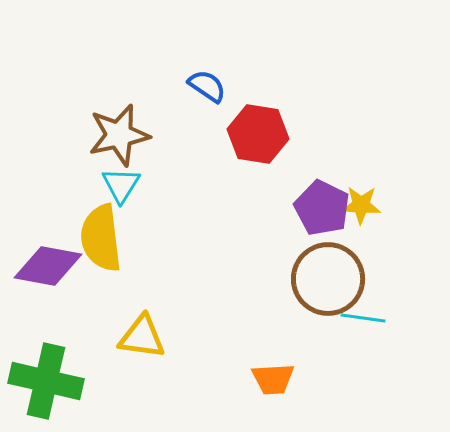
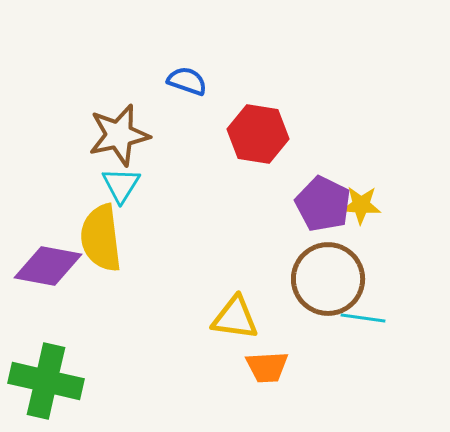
blue semicircle: moved 20 px left, 5 px up; rotated 15 degrees counterclockwise
purple pentagon: moved 1 px right, 4 px up
yellow triangle: moved 93 px right, 19 px up
orange trapezoid: moved 6 px left, 12 px up
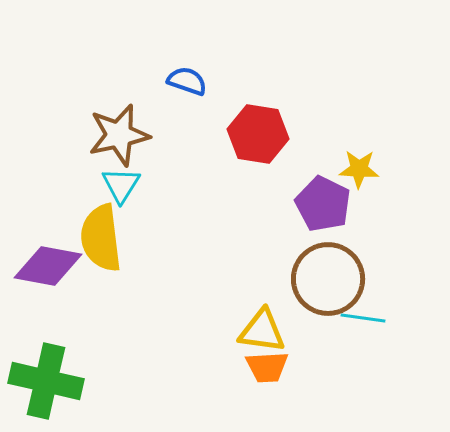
yellow star: moved 2 px left, 36 px up
yellow triangle: moved 27 px right, 13 px down
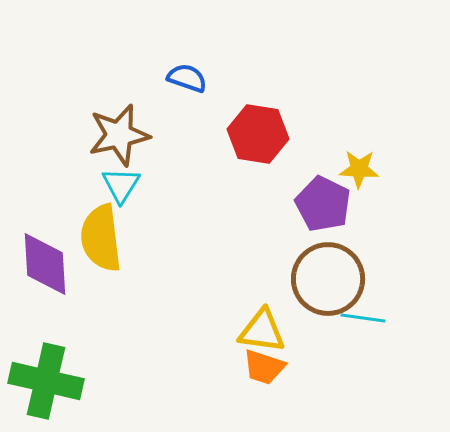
blue semicircle: moved 3 px up
purple diamond: moved 3 px left, 2 px up; rotated 76 degrees clockwise
orange trapezoid: moved 3 px left; rotated 21 degrees clockwise
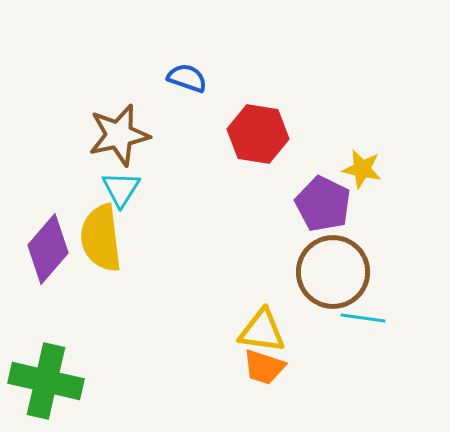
yellow star: moved 3 px right; rotated 9 degrees clockwise
cyan triangle: moved 4 px down
purple diamond: moved 3 px right, 15 px up; rotated 44 degrees clockwise
brown circle: moved 5 px right, 7 px up
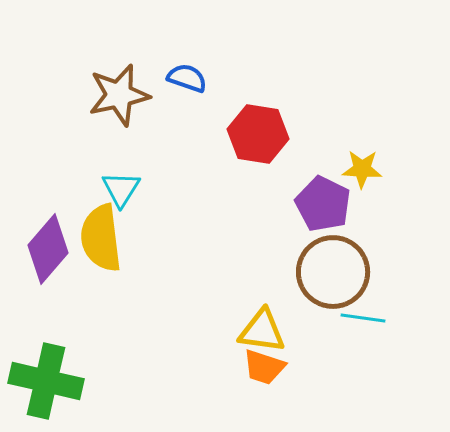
brown star: moved 40 px up
yellow star: rotated 9 degrees counterclockwise
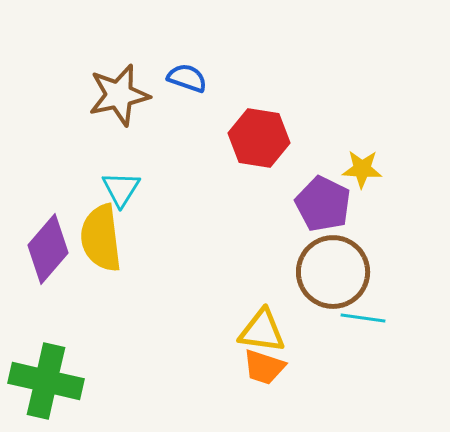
red hexagon: moved 1 px right, 4 px down
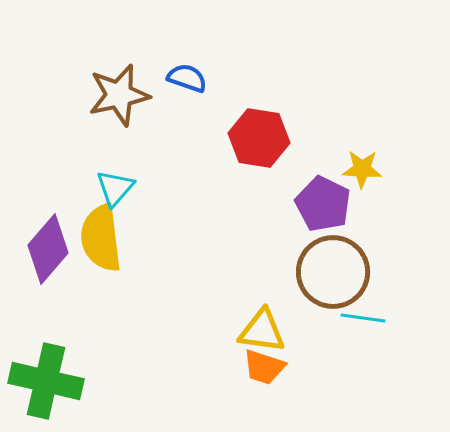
cyan triangle: moved 6 px left, 1 px up; rotated 9 degrees clockwise
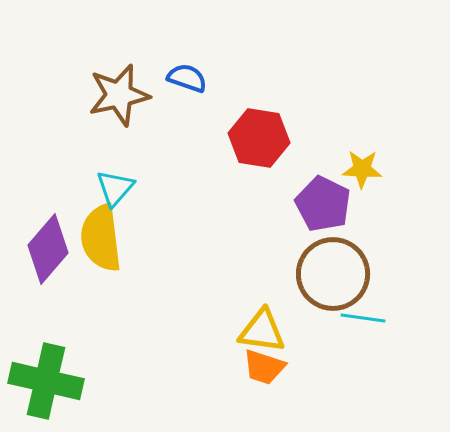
brown circle: moved 2 px down
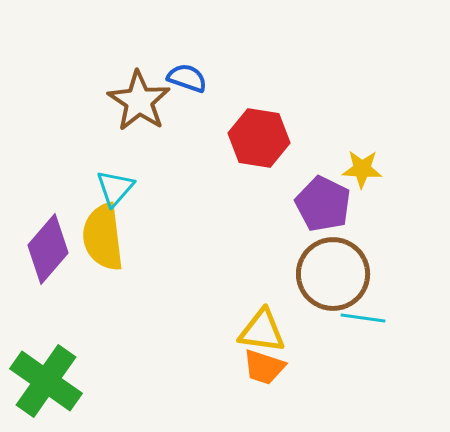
brown star: moved 20 px right, 6 px down; rotated 26 degrees counterclockwise
yellow semicircle: moved 2 px right, 1 px up
green cross: rotated 22 degrees clockwise
